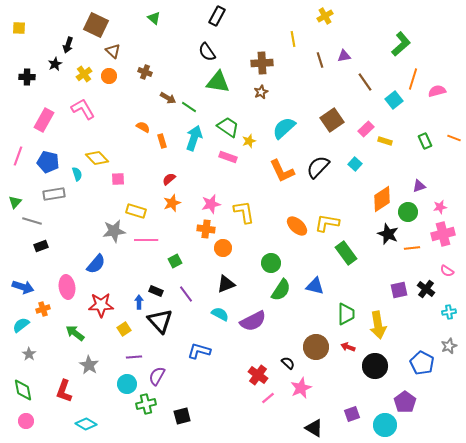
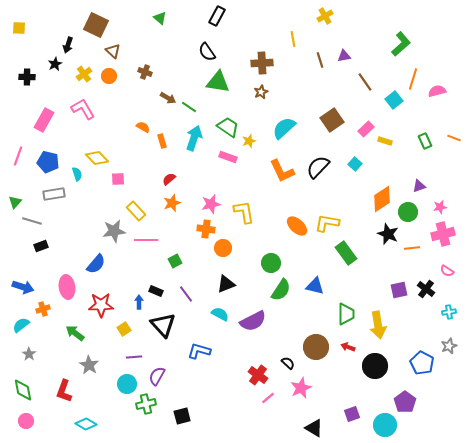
green triangle at (154, 18): moved 6 px right
yellow rectangle at (136, 211): rotated 30 degrees clockwise
black triangle at (160, 321): moved 3 px right, 4 px down
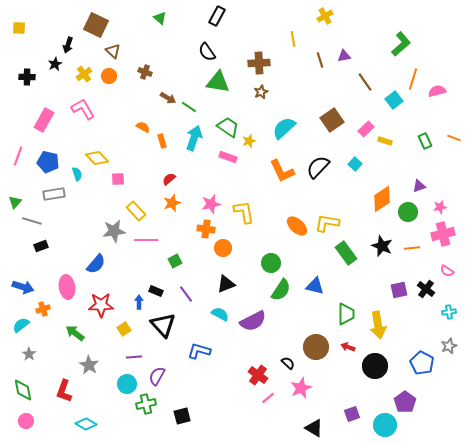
brown cross at (262, 63): moved 3 px left
black star at (388, 234): moved 6 px left, 12 px down
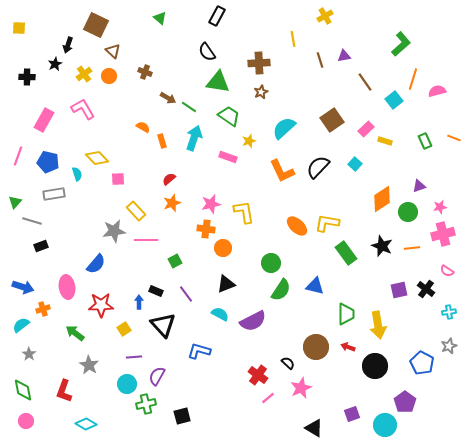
green trapezoid at (228, 127): moved 1 px right, 11 px up
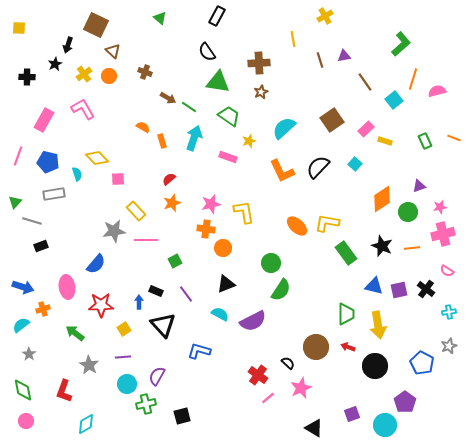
blue triangle at (315, 286): moved 59 px right
purple line at (134, 357): moved 11 px left
cyan diamond at (86, 424): rotated 60 degrees counterclockwise
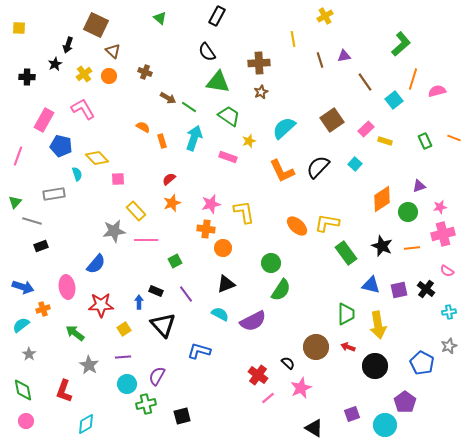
blue pentagon at (48, 162): moved 13 px right, 16 px up
blue triangle at (374, 286): moved 3 px left, 1 px up
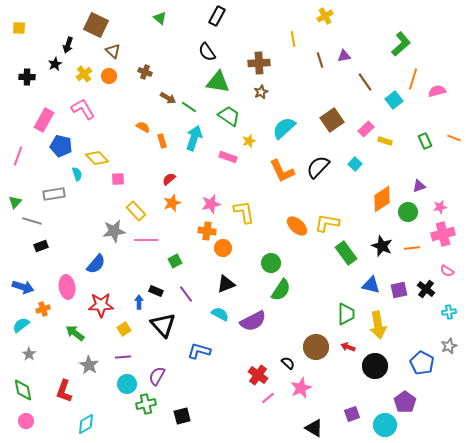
orange cross at (206, 229): moved 1 px right, 2 px down
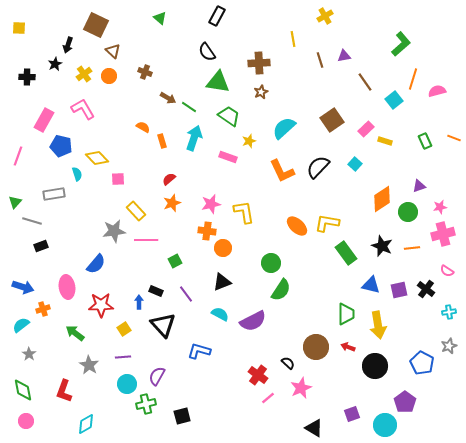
black triangle at (226, 284): moved 4 px left, 2 px up
